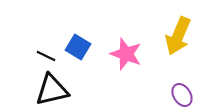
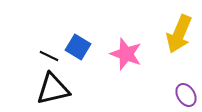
yellow arrow: moved 1 px right, 2 px up
black line: moved 3 px right
black triangle: moved 1 px right, 1 px up
purple ellipse: moved 4 px right
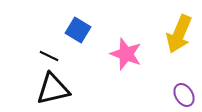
blue square: moved 17 px up
purple ellipse: moved 2 px left
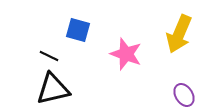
blue square: rotated 15 degrees counterclockwise
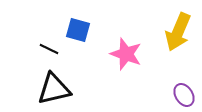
yellow arrow: moved 1 px left, 2 px up
black line: moved 7 px up
black triangle: moved 1 px right
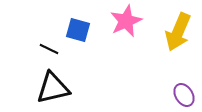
pink star: moved 33 px up; rotated 28 degrees clockwise
black triangle: moved 1 px left, 1 px up
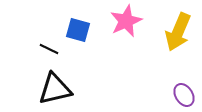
black triangle: moved 2 px right, 1 px down
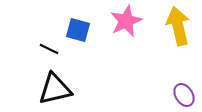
yellow arrow: moved 6 px up; rotated 144 degrees clockwise
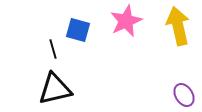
black line: moved 4 px right; rotated 48 degrees clockwise
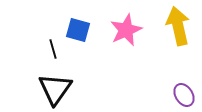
pink star: moved 9 px down
black triangle: rotated 42 degrees counterclockwise
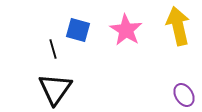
pink star: rotated 16 degrees counterclockwise
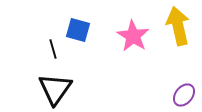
pink star: moved 7 px right, 6 px down
purple ellipse: rotated 70 degrees clockwise
